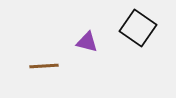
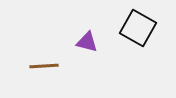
black square: rotated 6 degrees counterclockwise
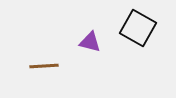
purple triangle: moved 3 px right
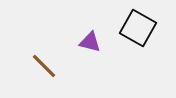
brown line: rotated 48 degrees clockwise
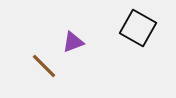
purple triangle: moved 17 px left; rotated 35 degrees counterclockwise
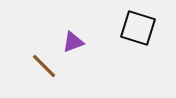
black square: rotated 12 degrees counterclockwise
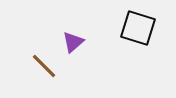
purple triangle: rotated 20 degrees counterclockwise
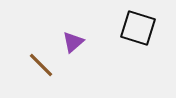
brown line: moved 3 px left, 1 px up
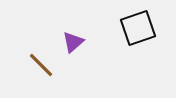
black square: rotated 36 degrees counterclockwise
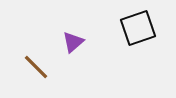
brown line: moved 5 px left, 2 px down
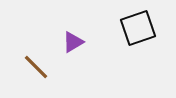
purple triangle: rotated 10 degrees clockwise
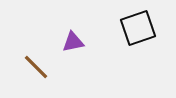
purple triangle: rotated 20 degrees clockwise
